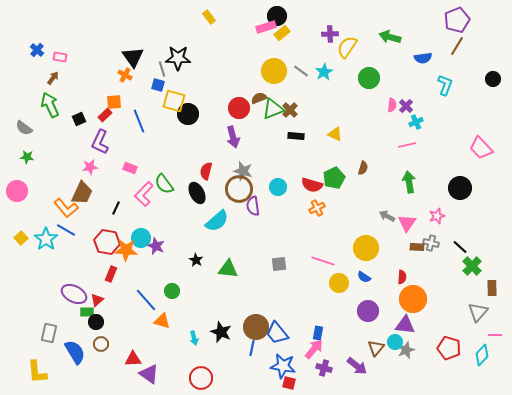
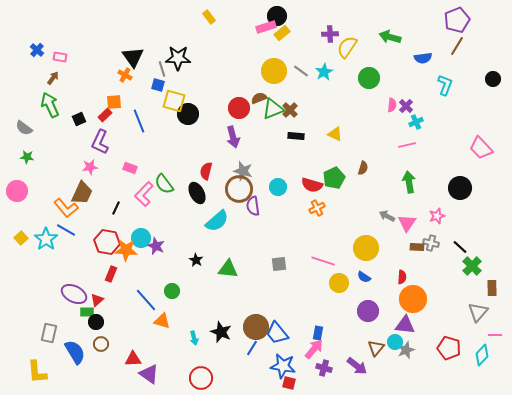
blue line at (252, 348): rotated 21 degrees clockwise
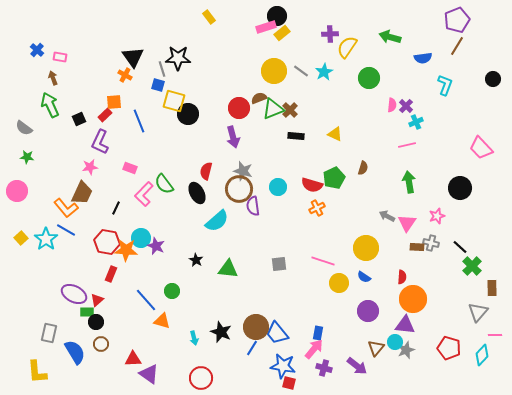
brown arrow at (53, 78): rotated 56 degrees counterclockwise
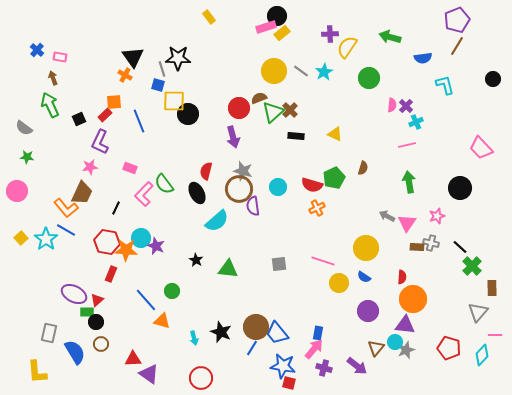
cyan L-shape at (445, 85): rotated 35 degrees counterclockwise
yellow square at (174, 101): rotated 15 degrees counterclockwise
green triangle at (273, 109): moved 3 px down; rotated 20 degrees counterclockwise
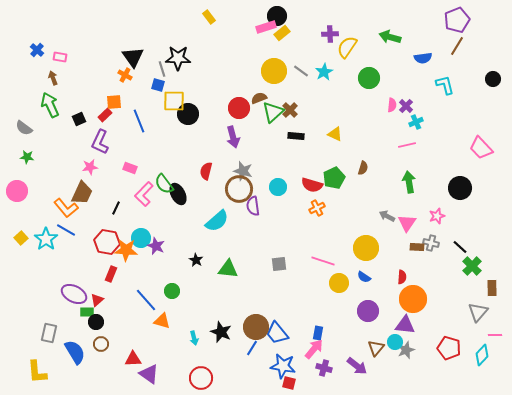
black ellipse at (197, 193): moved 19 px left, 1 px down
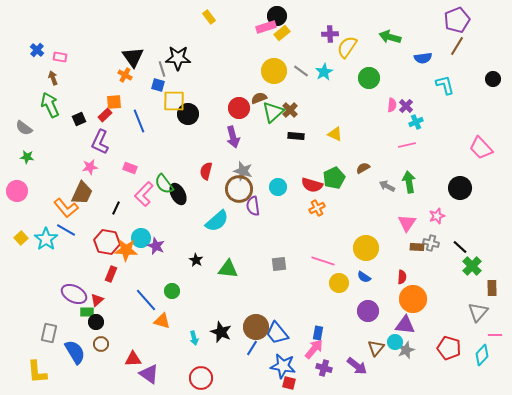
brown semicircle at (363, 168): rotated 136 degrees counterclockwise
gray arrow at (387, 216): moved 30 px up
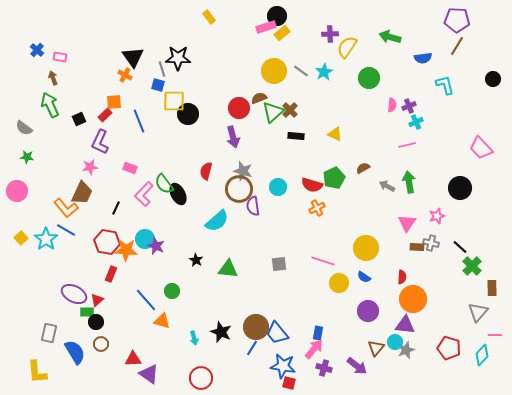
purple pentagon at (457, 20): rotated 25 degrees clockwise
purple cross at (406, 106): moved 3 px right; rotated 24 degrees clockwise
cyan circle at (141, 238): moved 4 px right, 1 px down
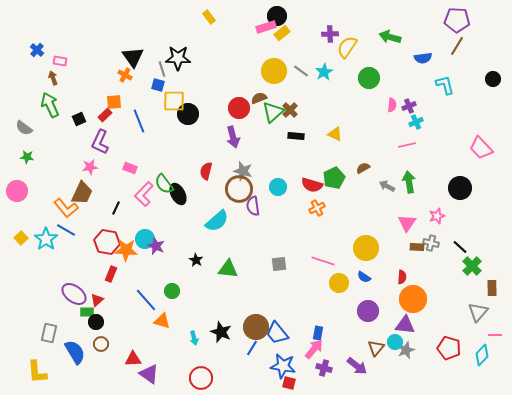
pink rectangle at (60, 57): moved 4 px down
purple ellipse at (74, 294): rotated 10 degrees clockwise
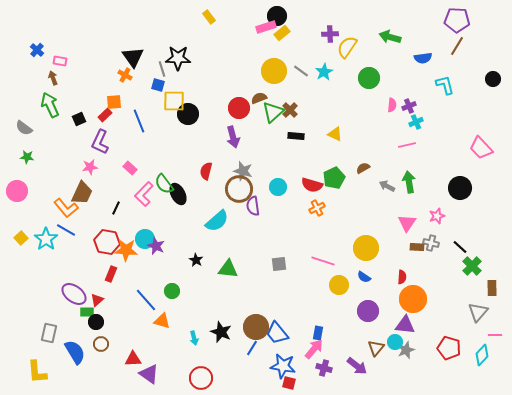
pink rectangle at (130, 168): rotated 24 degrees clockwise
yellow circle at (339, 283): moved 2 px down
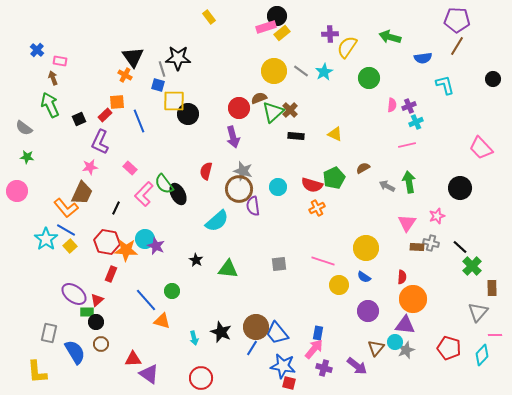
orange square at (114, 102): moved 3 px right
yellow square at (21, 238): moved 49 px right, 8 px down
